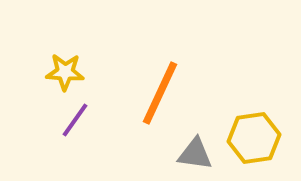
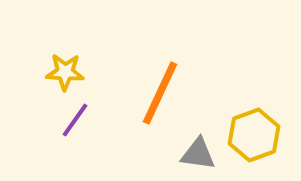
yellow hexagon: moved 3 px up; rotated 12 degrees counterclockwise
gray triangle: moved 3 px right
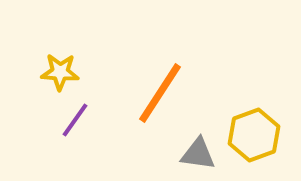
yellow star: moved 5 px left
orange line: rotated 8 degrees clockwise
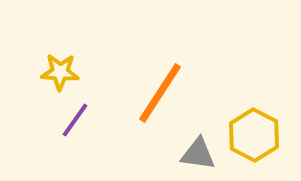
yellow hexagon: rotated 12 degrees counterclockwise
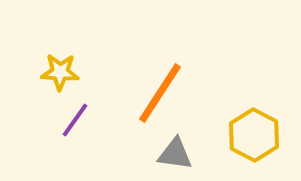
gray triangle: moved 23 px left
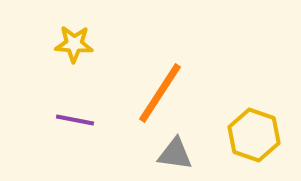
yellow star: moved 14 px right, 28 px up
purple line: rotated 66 degrees clockwise
yellow hexagon: rotated 9 degrees counterclockwise
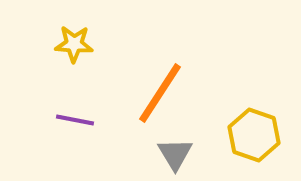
gray triangle: rotated 51 degrees clockwise
